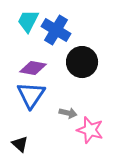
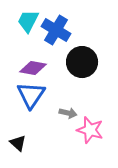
black triangle: moved 2 px left, 1 px up
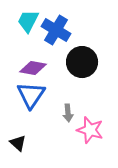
gray arrow: rotated 72 degrees clockwise
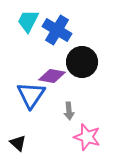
blue cross: moved 1 px right
purple diamond: moved 19 px right, 8 px down
gray arrow: moved 1 px right, 2 px up
pink star: moved 3 px left, 7 px down
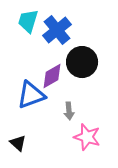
cyan trapezoid: rotated 10 degrees counterclockwise
blue cross: rotated 20 degrees clockwise
purple diamond: rotated 40 degrees counterclockwise
blue triangle: rotated 36 degrees clockwise
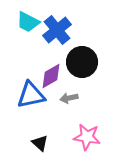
cyan trapezoid: moved 1 px down; rotated 80 degrees counterclockwise
purple diamond: moved 1 px left
blue triangle: rotated 8 degrees clockwise
gray arrow: moved 13 px up; rotated 84 degrees clockwise
pink star: rotated 8 degrees counterclockwise
black triangle: moved 22 px right
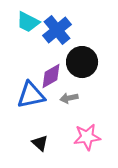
pink star: rotated 16 degrees counterclockwise
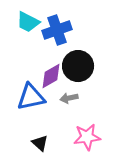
blue cross: rotated 20 degrees clockwise
black circle: moved 4 px left, 4 px down
blue triangle: moved 2 px down
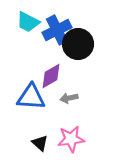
blue cross: rotated 8 degrees counterclockwise
black circle: moved 22 px up
blue triangle: rotated 16 degrees clockwise
pink star: moved 16 px left, 2 px down
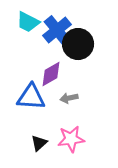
blue cross: rotated 12 degrees counterclockwise
purple diamond: moved 2 px up
black triangle: moved 1 px left; rotated 36 degrees clockwise
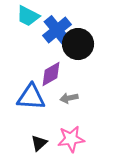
cyan trapezoid: moved 6 px up
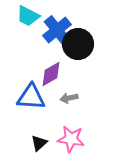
pink star: rotated 16 degrees clockwise
